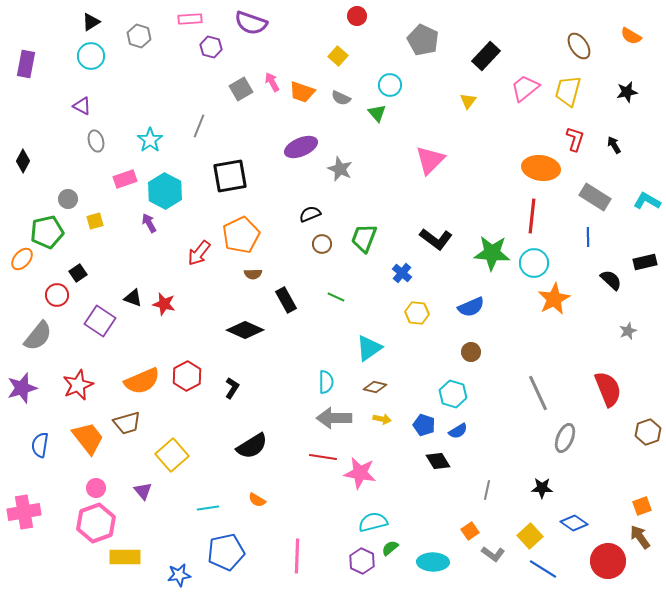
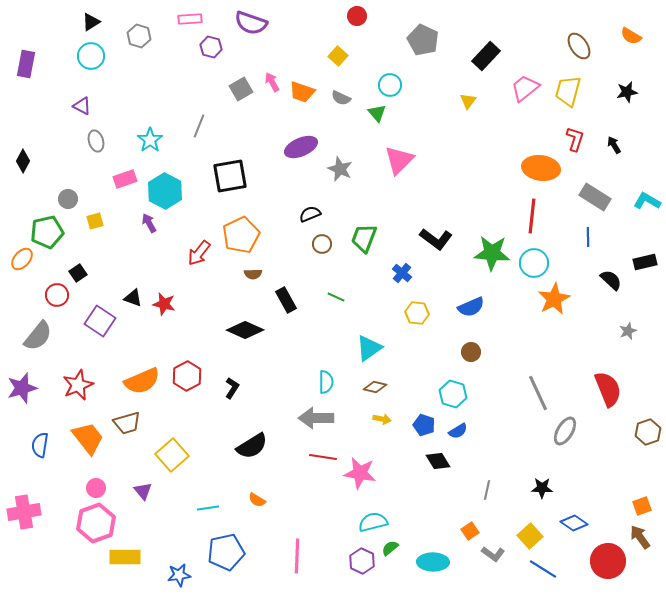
pink triangle at (430, 160): moved 31 px left
gray arrow at (334, 418): moved 18 px left
gray ellipse at (565, 438): moved 7 px up; rotated 8 degrees clockwise
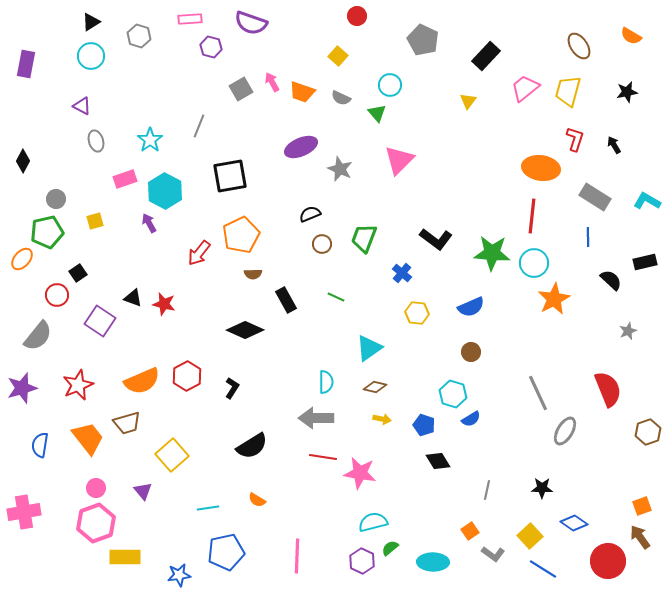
gray circle at (68, 199): moved 12 px left
blue semicircle at (458, 431): moved 13 px right, 12 px up
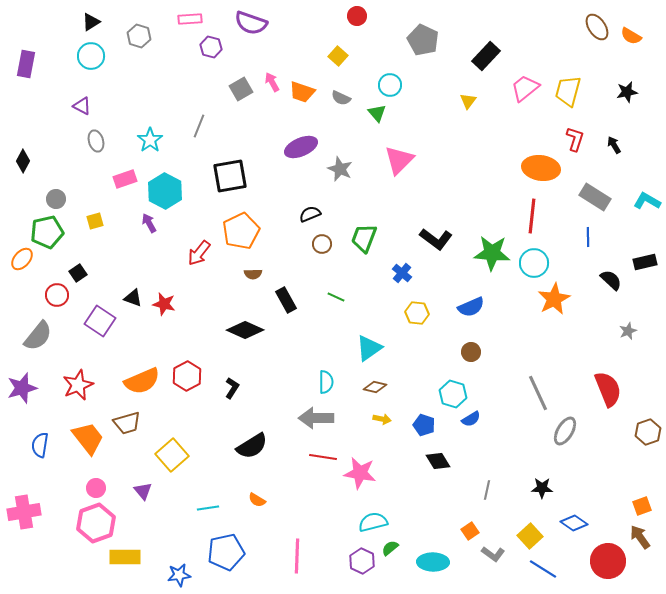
brown ellipse at (579, 46): moved 18 px right, 19 px up
orange pentagon at (241, 235): moved 4 px up
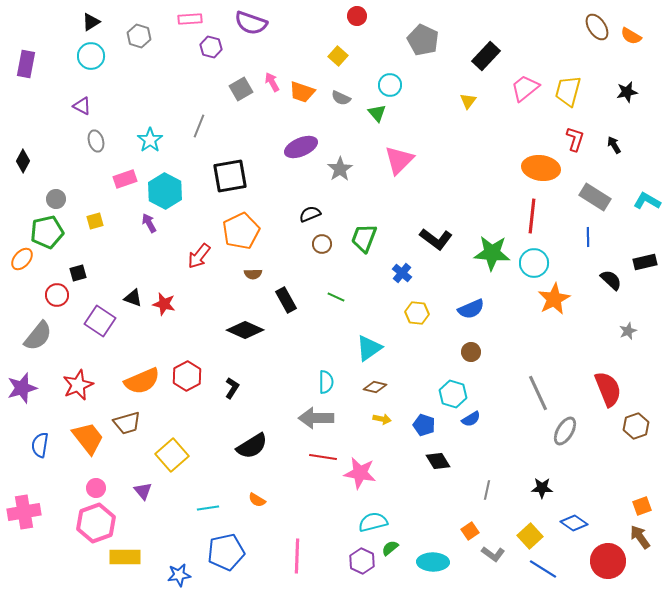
gray star at (340, 169): rotated 15 degrees clockwise
red arrow at (199, 253): moved 3 px down
black square at (78, 273): rotated 18 degrees clockwise
blue semicircle at (471, 307): moved 2 px down
brown hexagon at (648, 432): moved 12 px left, 6 px up
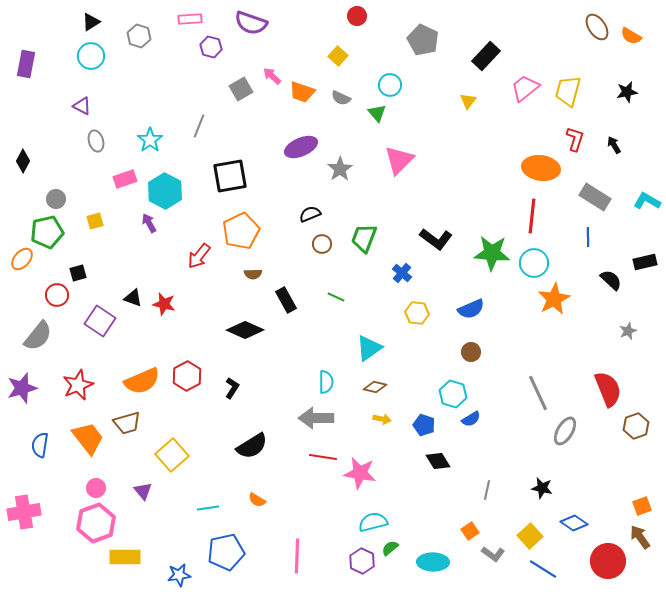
pink arrow at (272, 82): moved 6 px up; rotated 18 degrees counterclockwise
black star at (542, 488): rotated 10 degrees clockwise
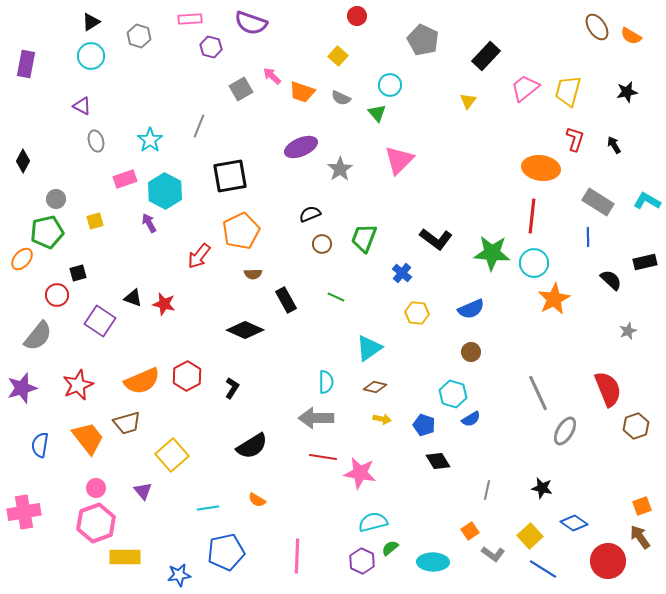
gray rectangle at (595, 197): moved 3 px right, 5 px down
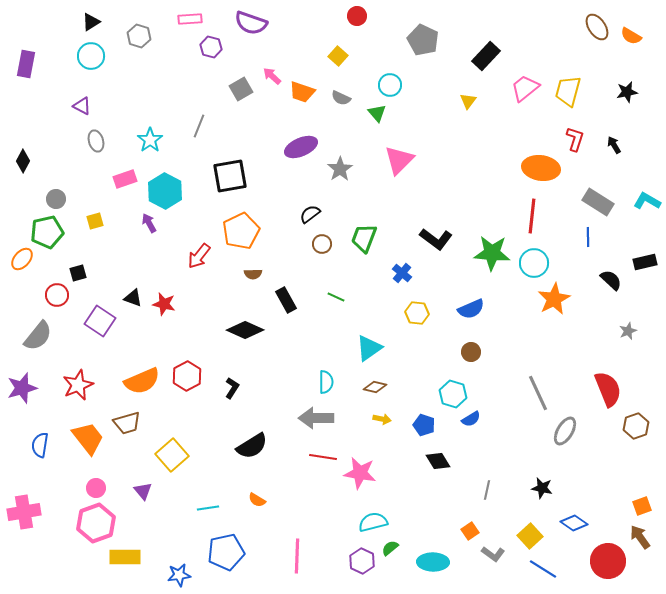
black semicircle at (310, 214): rotated 15 degrees counterclockwise
